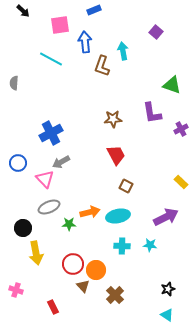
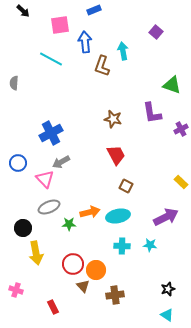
brown star: rotated 18 degrees clockwise
brown cross: rotated 36 degrees clockwise
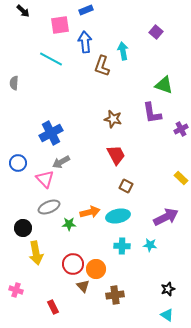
blue rectangle: moved 8 px left
green triangle: moved 8 px left
yellow rectangle: moved 4 px up
orange circle: moved 1 px up
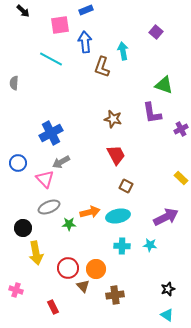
brown L-shape: moved 1 px down
red circle: moved 5 px left, 4 px down
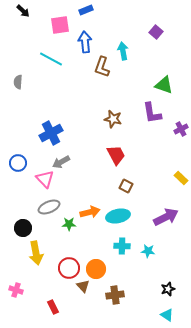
gray semicircle: moved 4 px right, 1 px up
cyan star: moved 2 px left, 6 px down
red circle: moved 1 px right
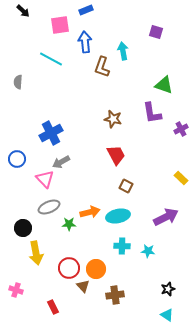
purple square: rotated 24 degrees counterclockwise
blue circle: moved 1 px left, 4 px up
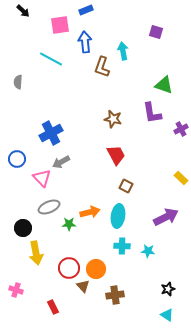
pink triangle: moved 3 px left, 1 px up
cyan ellipse: rotated 70 degrees counterclockwise
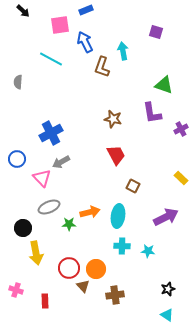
blue arrow: rotated 20 degrees counterclockwise
brown square: moved 7 px right
red rectangle: moved 8 px left, 6 px up; rotated 24 degrees clockwise
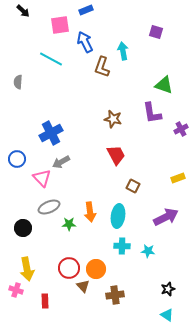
yellow rectangle: moved 3 px left; rotated 64 degrees counterclockwise
orange arrow: rotated 96 degrees clockwise
yellow arrow: moved 9 px left, 16 px down
